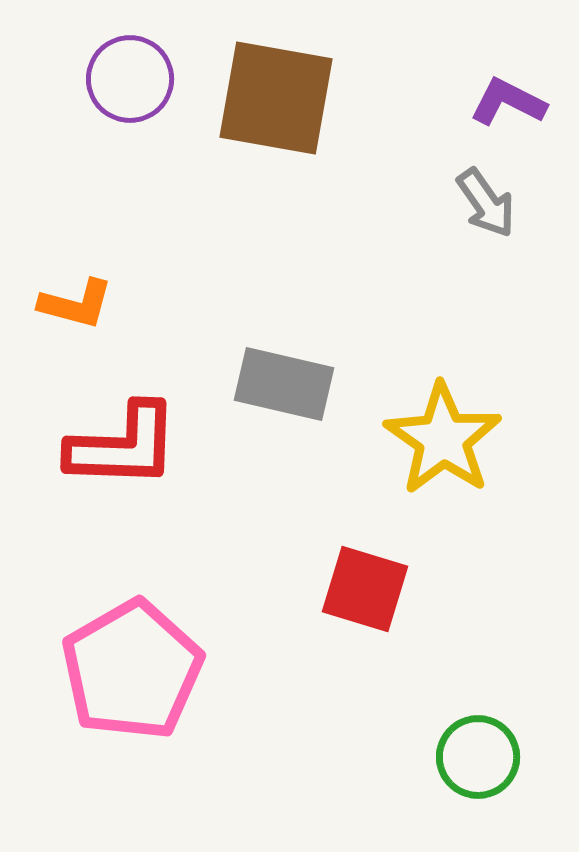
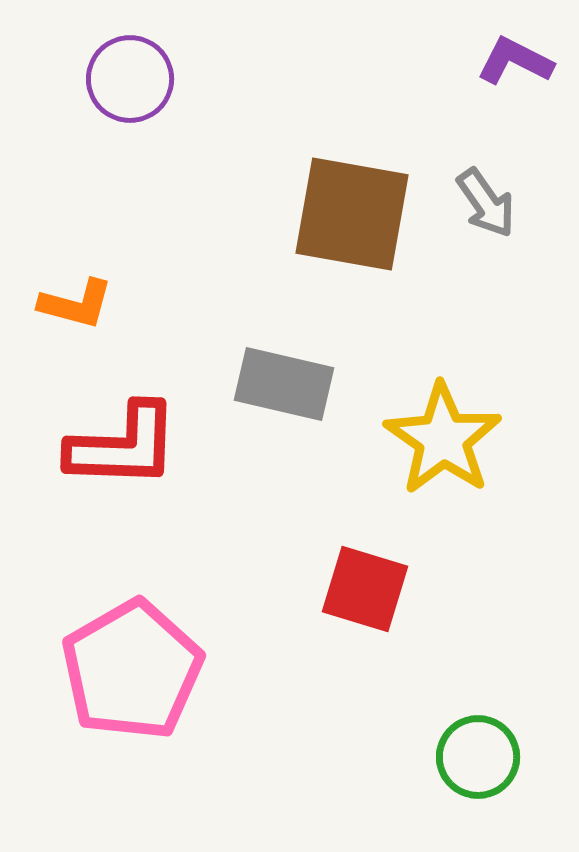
brown square: moved 76 px right, 116 px down
purple L-shape: moved 7 px right, 41 px up
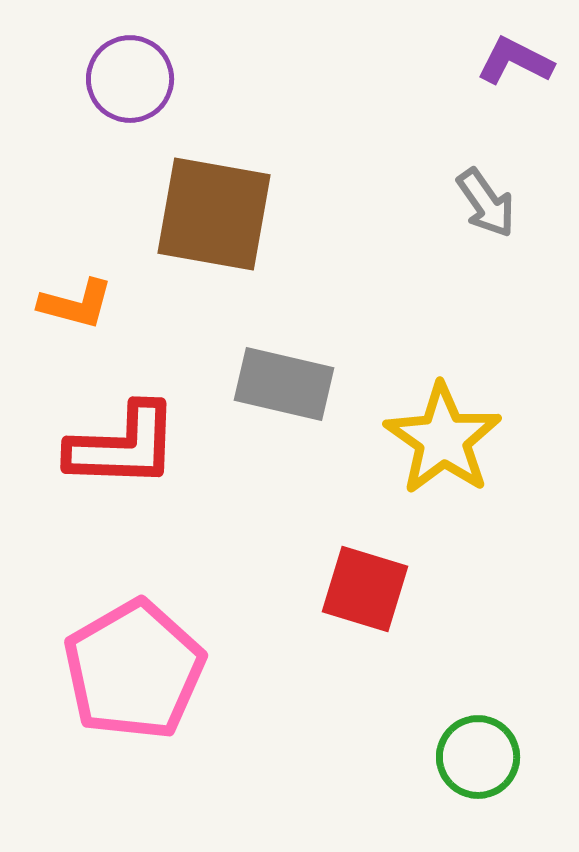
brown square: moved 138 px left
pink pentagon: moved 2 px right
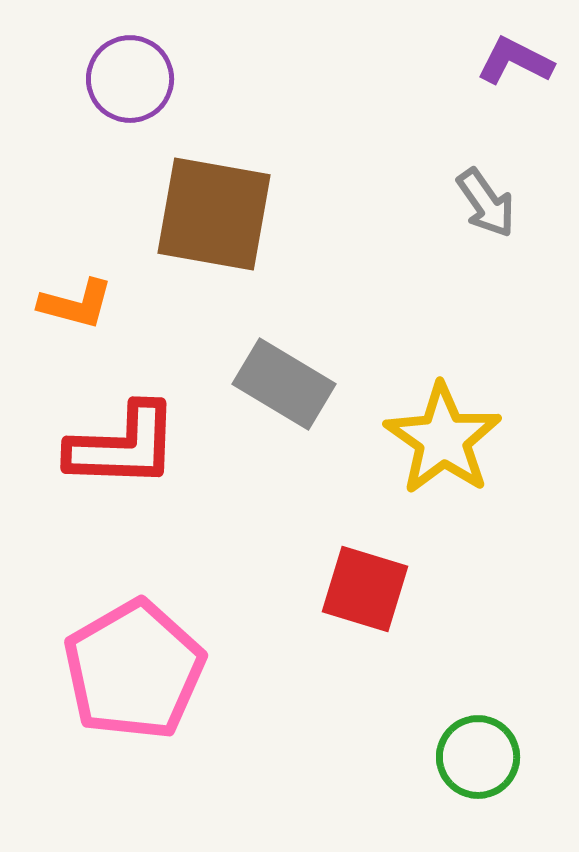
gray rectangle: rotated 18 degrees clockwise
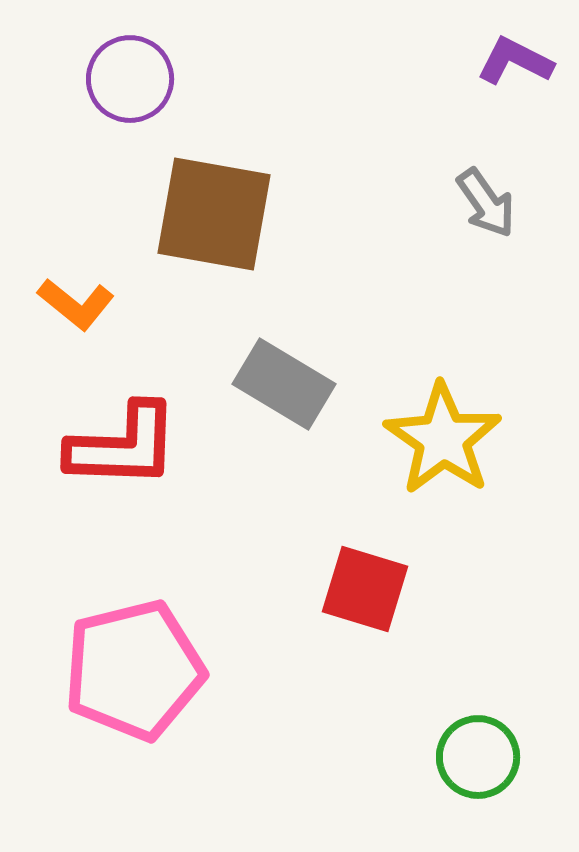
orange L-shape: rotated 24 degrees clockwise
pink pentagon: rotated 16 degrees clockwise
